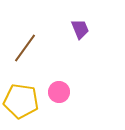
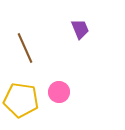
brown line: rotated 60 degrees counterclockwise
yellow pentagon: moved 1 px up
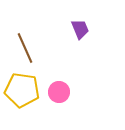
yellow pentagon: moved 1 px right, 10 px up
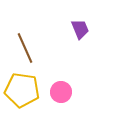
pink circle: moved 2 px right
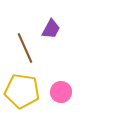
purple trapezoid: moved 29 px left; rotated 50 degrees clockwise
yellow pentagon: moved 1 px down
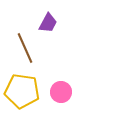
purple trapezoid: moved 3 px left, 6 px up
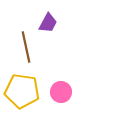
brown line: moved 1 px right, 1 px up; rotated 12 degrees clockwise
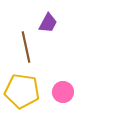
pink circle: moved 2 px right
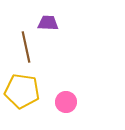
purple trapezoid: rotated 115 degrees counterclockwise
pink circle: moved 3 px right, 10 px down
